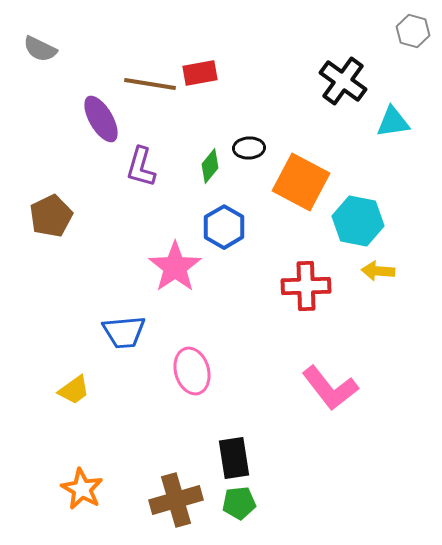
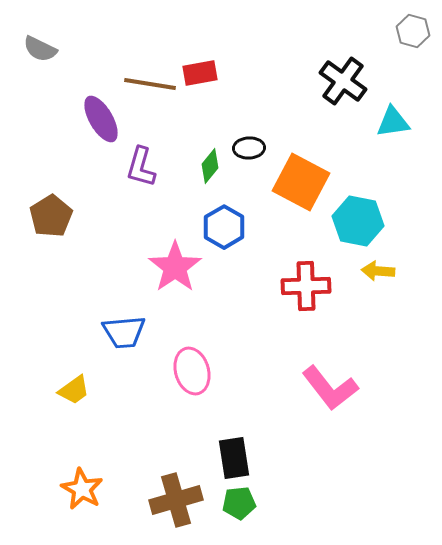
brown pentagon: rotated 6 degrees counterclockwise
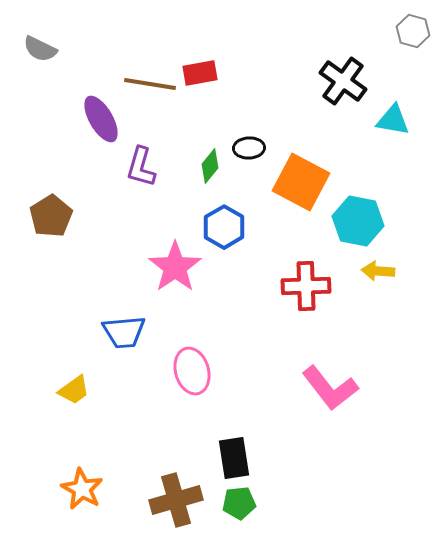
cyan triangle: moved 2 px up; rotated 18 degrees clockwise
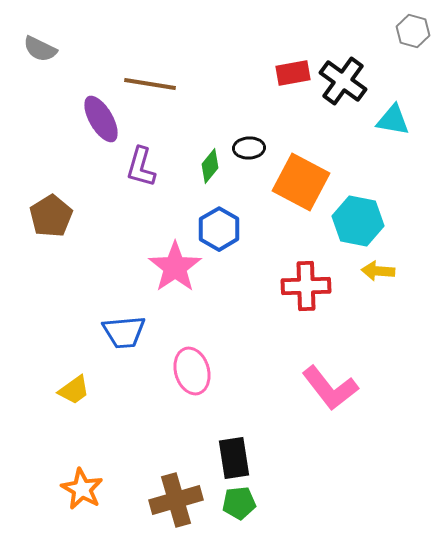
red rectangle: moved 93 px right
blue hexagon: moved 5 px left, 2 px down
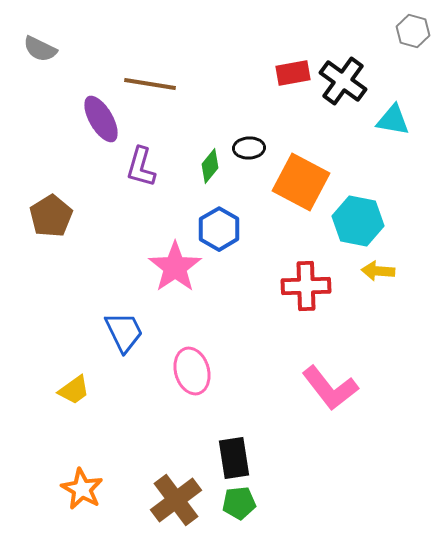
blue trapezoid: rotated 111 degrees counterclockwise
brown cross: rotated 21 degrees counterclockwise
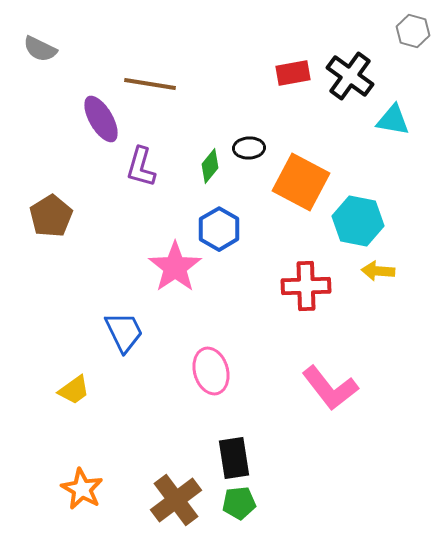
black cross: moved 7 px right, 5 px up
pink ellipse: moved 19 px right
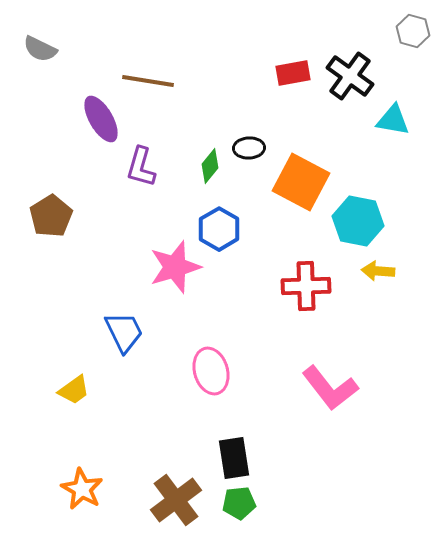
brown line: moved 2 px left, 3 px up
pink star: rotated 18 degrees clockwise
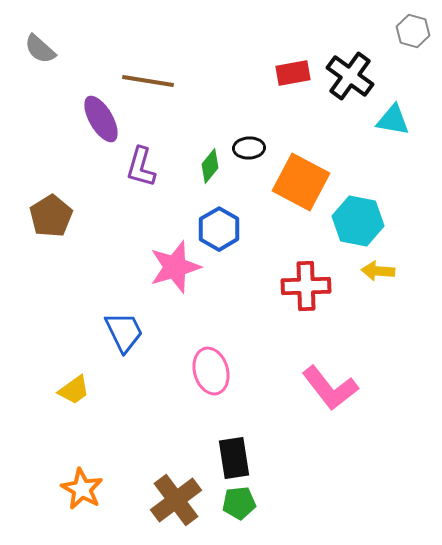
gray semicircle: rotated 16 degrees clockwise
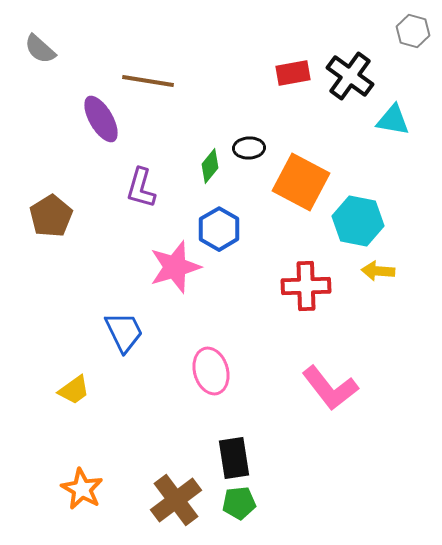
purple L-shape: moved 21 px down
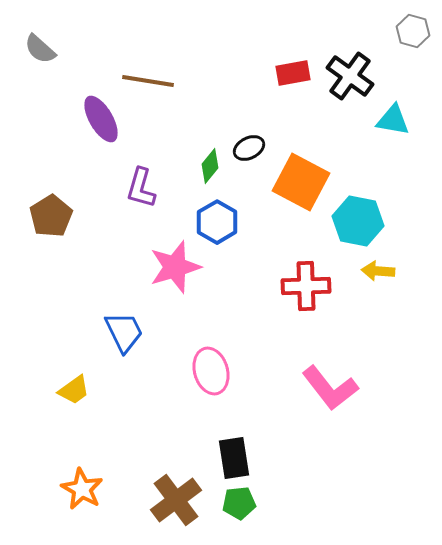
black ellipse: rotated 24 degrees counterclockwise
blue hexagon: moved 2 px left, 7 px up
